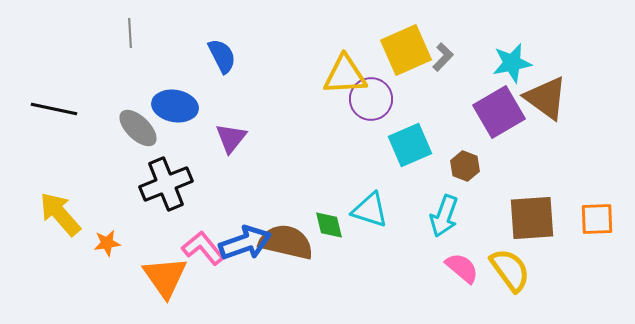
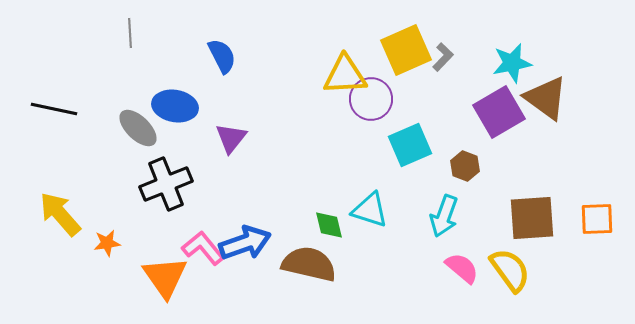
brown semicircle: moved 23 px right, 22 px down
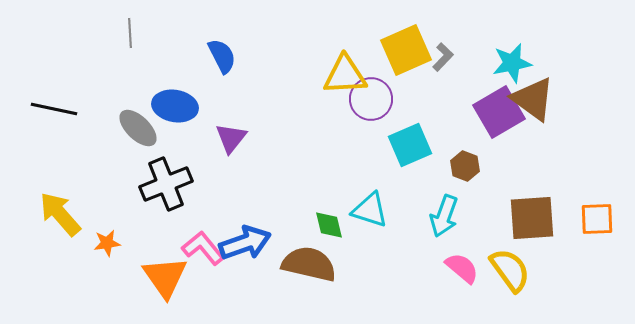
brown triangle: moved 13 px left, 1 px down
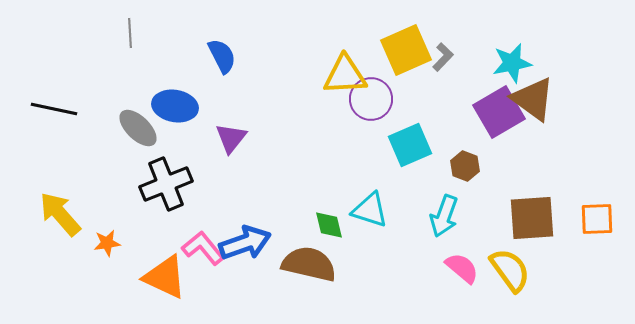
orange triangle: rotated 30 degrees counterclockwise
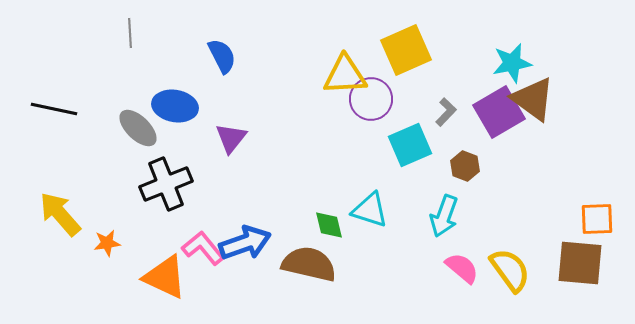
gray L-shape: moved 3 px right, 55 px down
brown square: moved 48 px right, 45 px down; rotated 9 degrees clockwise
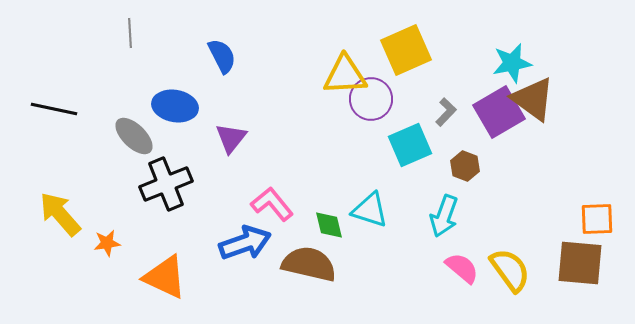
gray ellipse: moved 4 px left, 8 px down
pink L-shape: moved 69 px right, 44 px up
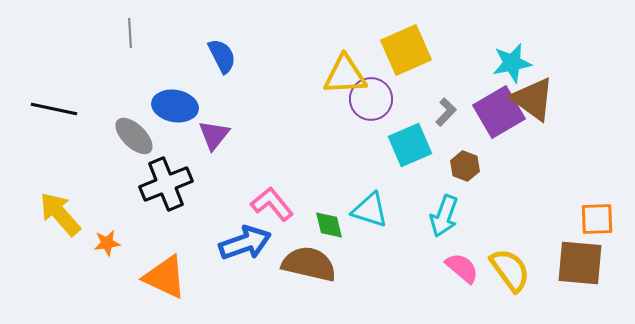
purple triangle: moved 17 px left, 3 px up
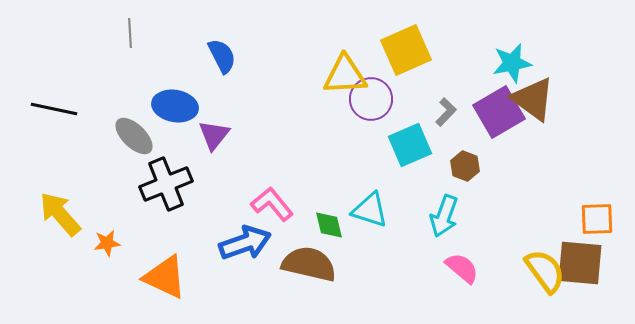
yellow semicircle: moved 35 px right, 1 px down
